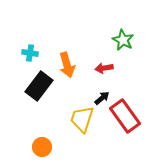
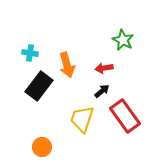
black arrow: moved 7 px up
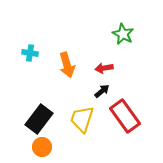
green star: moved 6 px up
black rectangle: moved 33 px down
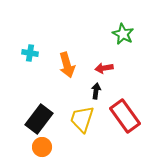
black arrow: moved 6 px left; rotated 42 degrees counterclockwise
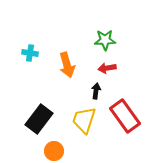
green star: moved 18 px left, 6 px down; rotated 30 degrees counterclockwise
red arrow: moved 3 px right
yellow trapezoid: moved 2 px right, 1 px down
orange circle: moved 12 px right, 4 px down
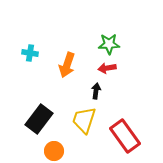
green star: moved 4 px right, 4 px down
orange arrow: rotated 35 degrees clockwise
red rectangle: moved 20 px down
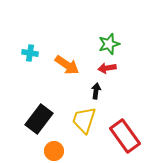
green star: rotated 15 degrees counterclockwise
orange arrow: rotated 75 degrees counterclockwise
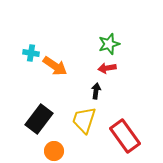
cyan cross: moved 1 px right
orange arrow: moved 12 px left, 1 px down
